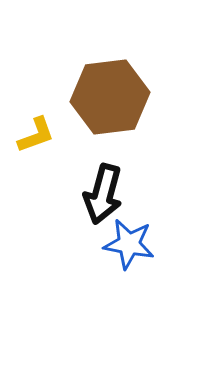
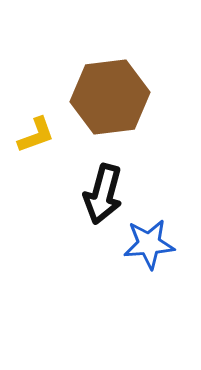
blue star: moved 20 px right; rotated 15 degrees counterclockwise
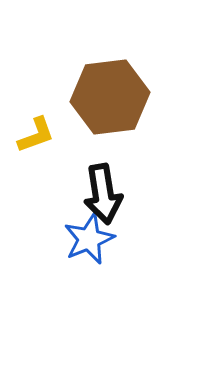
black arrow: rotated 24 degrees counterclockwise
blue star: moved 60 px left, 5 px up; rotated 18 degrees counterclockwise
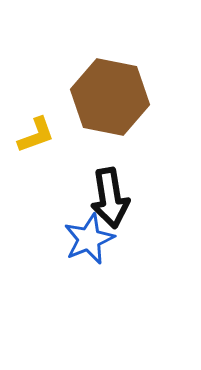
brown hexagon: rotated 18 degrees clockwise
black arrow: moved 7 px right, 4 px down
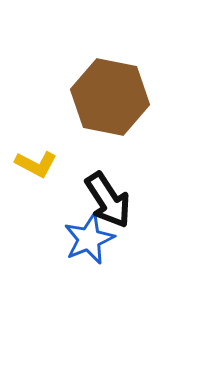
yellow L-shape: moved 29 px down; rotated 48 degrees clockwise
black arrow: moved 2 px left, 2 px down; rotated 24 degrees counterclockwise
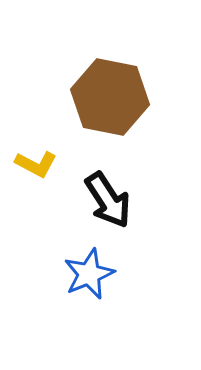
blue star: moved 35 px down
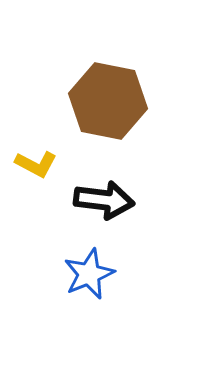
brown hexagon: moved 2 px left, 4 px down
black arrow: moved 4 px left; rotated 50 degrees counterclockwise
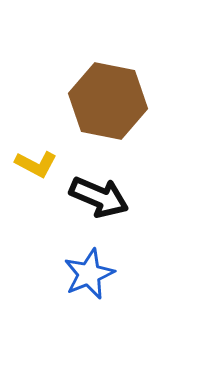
black arrow: moved 5 px left, 3 px up; rotated 16 degrees clockwise
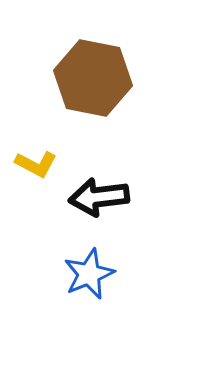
brown hexagon: moved 15 px left, 23 px up
black arrow: rotated 150 degrees clockwise
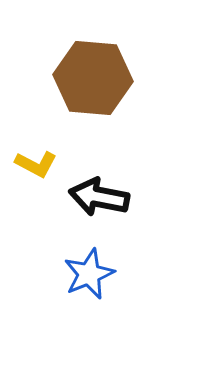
brown hexagon: rotated 6 degrees counterclockwise
black arrow: rotated 18 degrees clockwise
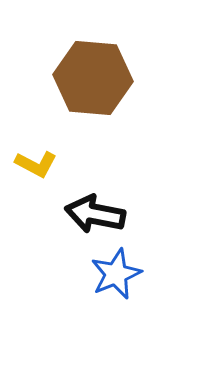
black arrow: moved 4 px left, 17 px down
blue star: moved 27 px right
